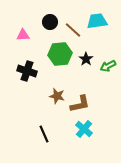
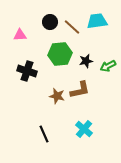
brown line: moved 1 px left, 3 px up
pink triangle: moved 3 px left
black star: moved 2 px down; rotated 24 degrees clockwise
brown L-shape: moved 14 px up
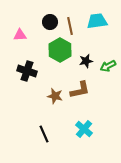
brown line: moved 2 px left, 1 px up; rotated 36 degrees clockwise
green hexagon: moved 4 px up; rotated 25 degrees counterclockwise
brown star: moved 2 px left
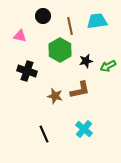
black circle: moved 7 px left, 6 px up
pink triangle: moved 1 px down; rotated 16 degrees clockwise
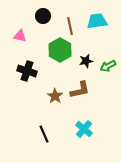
brown star: rotated 21 degrees clockwise
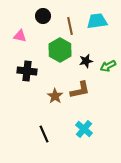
black cross: rotated 12 degrees counterclockwise
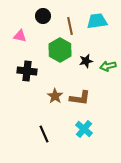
green arrow: rotated 14 degrees clockwise
brown L-shape: moved 8 px down; rotated 20 degrees clockwise
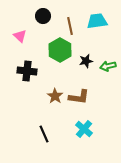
pink triangle: rotated 32 degrees clockwise
brown L-shape: moved 1 px left, 1 px up
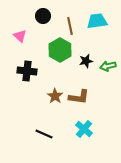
black line: rotated 42 degrees counterclockwise
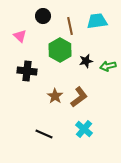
brown L-shape: rotated 45 degrees counterclockwise
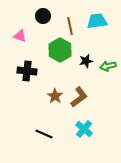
pink triangle: rotated 24 degrees counterclockwise
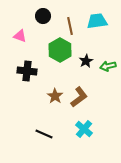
black star: rotated 16 degrees counterclockwise
